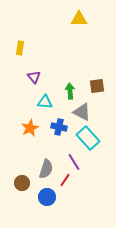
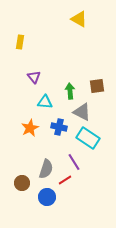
yellow triangle: rotated 30 degrees clockwise
yellow rectangle: moved 6 px up
cyan rectangle: rotated 15 degrees counterclockwise
red line: rotated 24 degrees clockwise
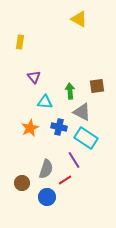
cyan rectangle: moved 2 px left
purple line: moved 2 px up
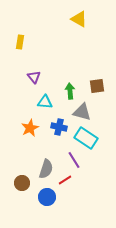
gray triangle: rotated 12 degrees counterclockwise
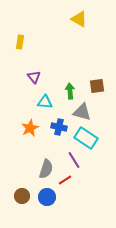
brown circle: moved 13 px down
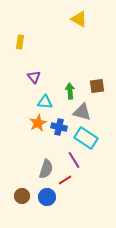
orange star: moved 8 px right, 5 px up
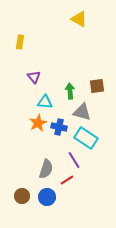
red line: moved 2 px right
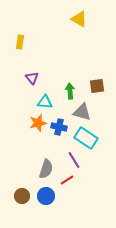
purple triangle: moved 2 px left, 1 px down
orange star: rotated 12 degrees clockwise
blue circle: moved 1 px left, 1 px up
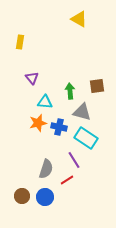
blue circle: moved 1 px left, 1 px down
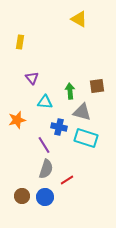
orange star: moved 21 px left, 3 px up
cyan rectangle: rotated 15 degrees counterclockwise
purple line: moved 30 px left, 15 px up
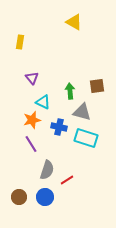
yellow triangle: moved 5 px left, 3 px down
cyan triangle: moved 2 px left; rotated 21 degrees clockwise
orange star: moved 15 px right
purple line: moved 13 px left, 1 px up
gray semicircle: moved 1 px right, 1 px down
brown circle: moved 3 px left, 1 px down
